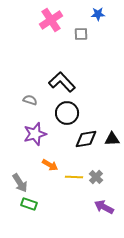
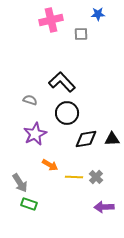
pink cross: rotated 20 degrees clockwise
purple star: rotated 10 degrees counterclockwise
purple arrow: rotated 30 degrees counterclockwise
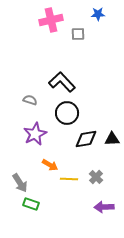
gray square: moved 3 px left
yellow line: moved 5 px left, 2 px down
green rectangle: moved 2 px right
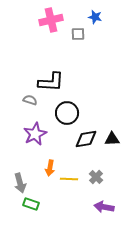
blue star: moved 3 px left, 3 px down; rotated 16 degrees clockwise
black L-shape: moved 11 px left; rotated 136 degrees clockwise
orange arrow: moved 3 px down; rotated 70 degrees clockwise
gray arrow: rotated 18 degrees clockwise
purple arrow: rotated 12 degrees clockwise
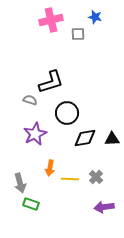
black L-shape: rotated 20 degrees counterclockwise
black diamond: moved 1 px left, 1 px up
yellow line: moved 1 px right
purple arrow: rotated 18 degrees counterclockwise
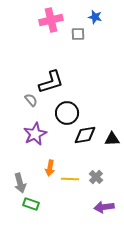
gray semicircle: moved 1 px right; rotated 32 degrees clockwise
black diamond: moved 3 px up
